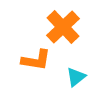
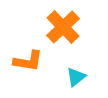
orange L-shape: moved 8 px left, 1 px down
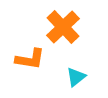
orange L-shape: moved 2 px right, 2 px up
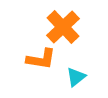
orange L-shape: moved 11 px right
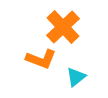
orange L-shape: rotated 12 degrees clockwise
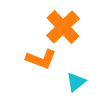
cyan triangle: moved 5 px down
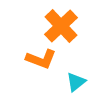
orange cross: moved 2 px left, 1 px up
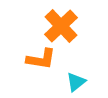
orange L-shape: rotated 12 degrees counterclockwise
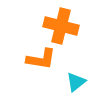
orange cross: rotated 32 degrees counterclockwise
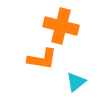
orange L-shape: moved 1 px right
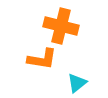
cyan triangle: moved 1 px right, 1 px down
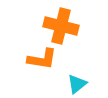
cyan triangle: moved 1 px down
